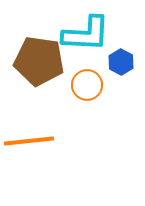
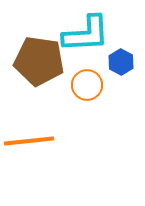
cyan L-shape: rotated 6 degrees counterclockwise
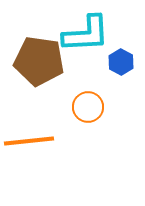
orange circle: moved 1 px right, 22 px down
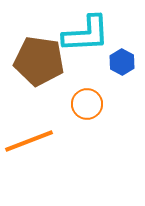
blue hexagon: moved 1 px right
orange circle: moved 1 px left, 3 px up
orange line: rotated 15 degrees counterclockwise
